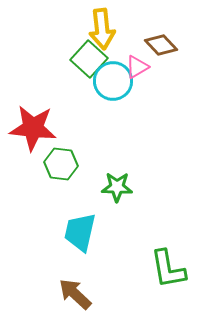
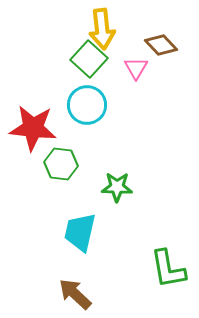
pink triangle: moved 1 px left, 1 px down; rotated 30 degrees counterclockwise
cyan circle: moved 26 px left, 24 px down
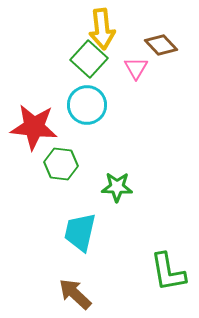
red star: moved 1 px right, 1 px up
green L-shape: moved 3 px down
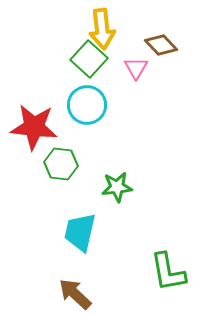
green star: rotated 8 degrees counterclockwise
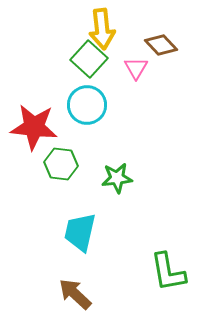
green star: moved 9 px up
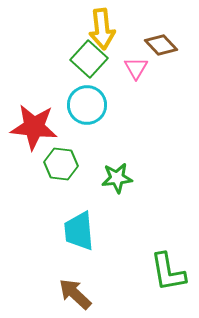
cyan trapezoid: moved 1 px left, 1 px up; rotated 18 degrees counterclockwise
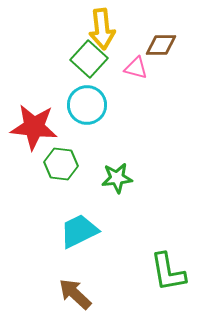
brown diamond: rotated 48 degrees counterclockwise
pink triangle: rotated 45 degrees counterclockwise
cyan trapezoid: rotated 69 degrees clockwise
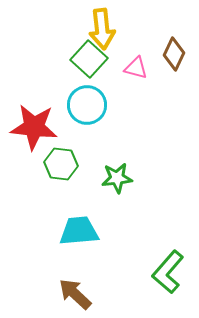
brown diamond: moved 13 px right, 9 px down; rotated 64 degrees counterclockwise
cyan trapezoid: rotated 21 degrees clockwise
green L-shape: rotated 51 degrees clockwise
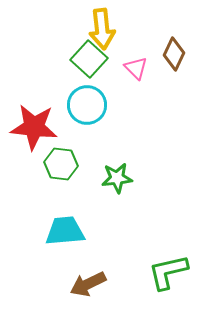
pink triangle: rotated 30 degrees clockwise
cyan trapezoid: moved 14 px left
green L-shape: rotated 36 degrees clockwise
brown arrow: moved 13 px right, 10 px up; rotated 69 degrees counterclockwise
